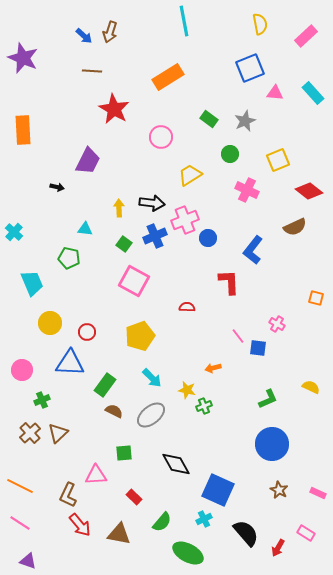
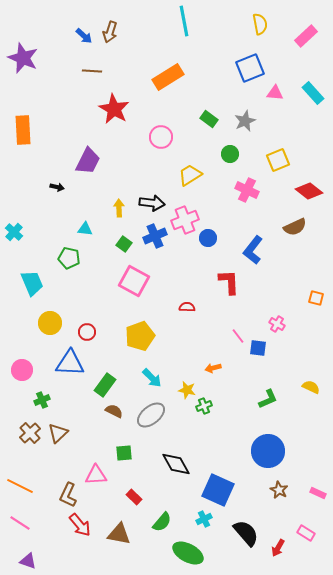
blue circle at (272, 444): moved 4 px left, 7 px down
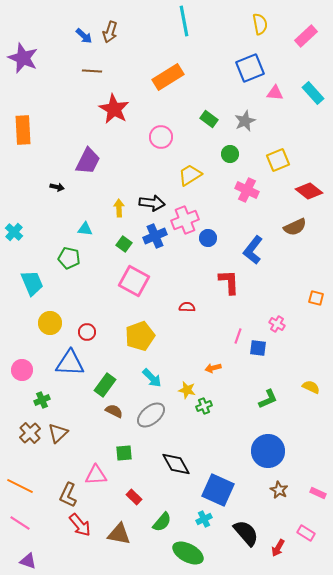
pink line at (238, 336): rotated 56 degrees clockwise
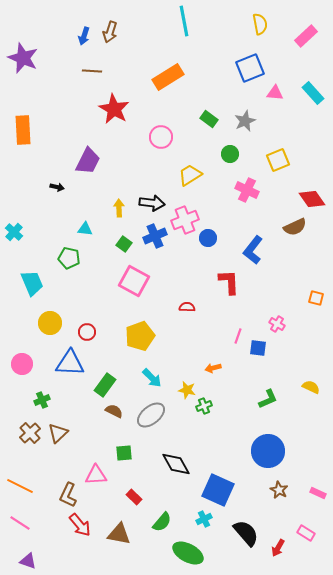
blue arrow at (84, 36): rotated 66 degrees clockwise
red diamond at (309, 191): moved 3 px right, 8 px down; rotated 16 degrees clockwise
pink circle at (22, 370): moved 6 px up
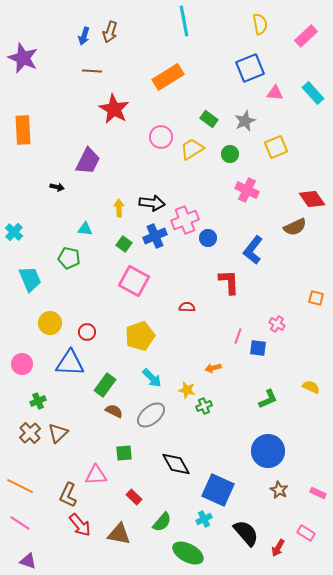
yellow square at (278, 160): moved 2 px left, 13 px up
yellow trapezoid at (190, 175): moved 2 px right, 26 px up
cyan trapezoid at (32, 283): moved 2 px left, 4 px up
green cross at (42, 400): moved 4 px left, 1 px down
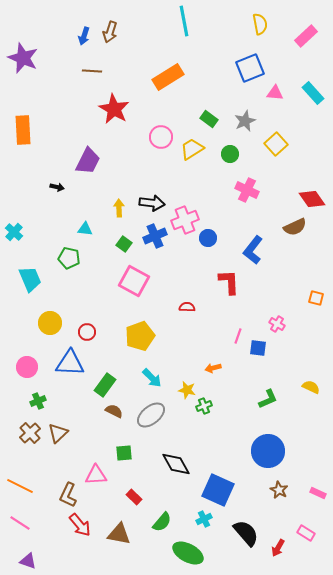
yellow square at (276, 147): moved 3 px up; rotated 20 degrees counterclockwise
pink circle at (22, 364): moved 5 px right, 3 px down
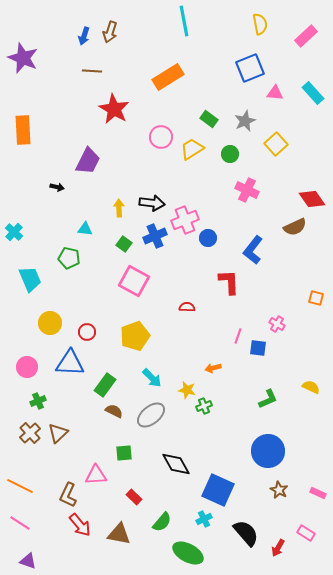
yellow pentagon at (140, 336): moved 5 px left
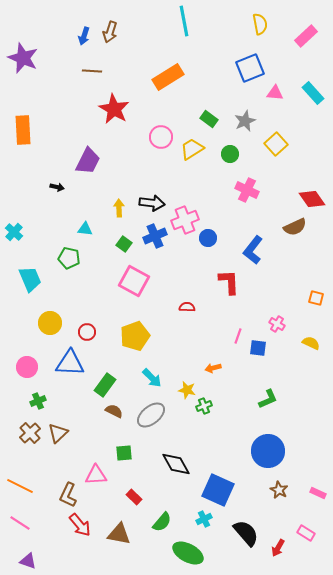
yellow semicircle at (311, 387): moved 44 px up
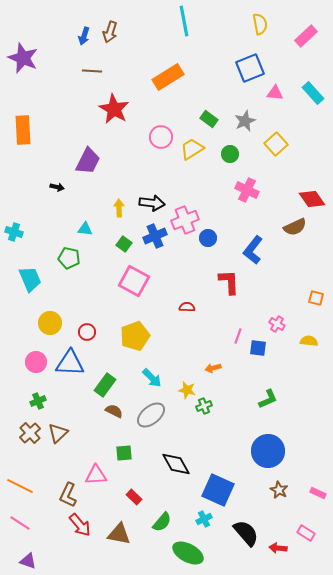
cyan cross at (14, 232): rotated 24 degrees counterclockwise
yellow semicircle at (311, 343): moved 2 px left, 2 px up; rotated 18 degrees counterclockwise
pink circle at (27, 367): moved 9 px right, 5 px up
red arrow at (278, 548): rotated 66 degrees clockwise
